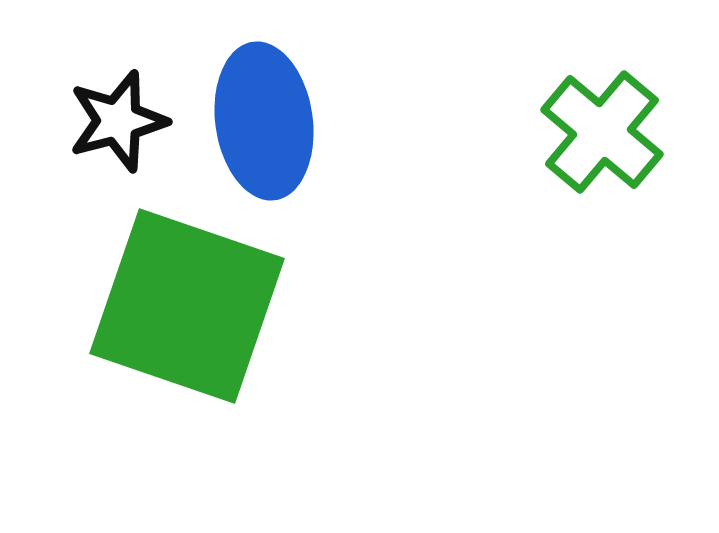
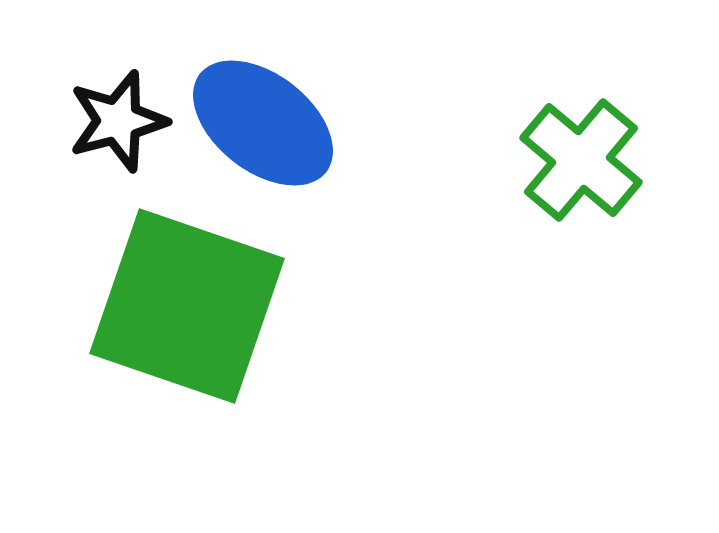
blue ellipse: moved 1 px left, 2 px down; rotated 44 degrees counterclockwise
green cross: moved 21 px left, 28 px down
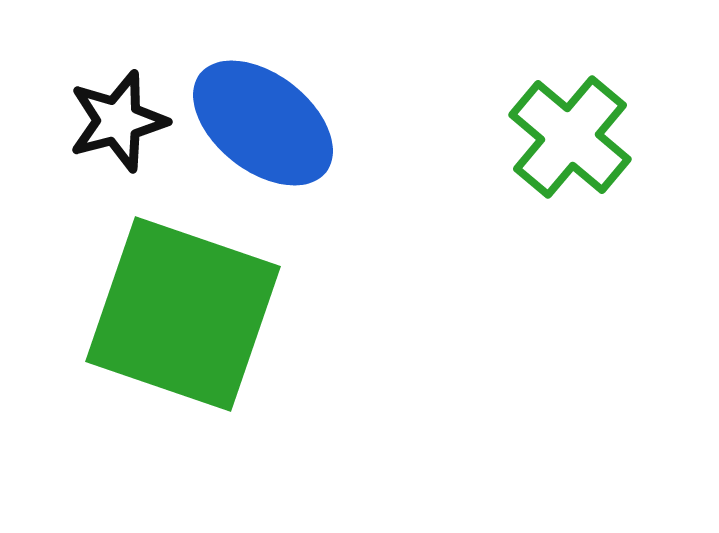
green cross: moved 11 px left, 23 px up
green square: moved 4 px left, 8 px down
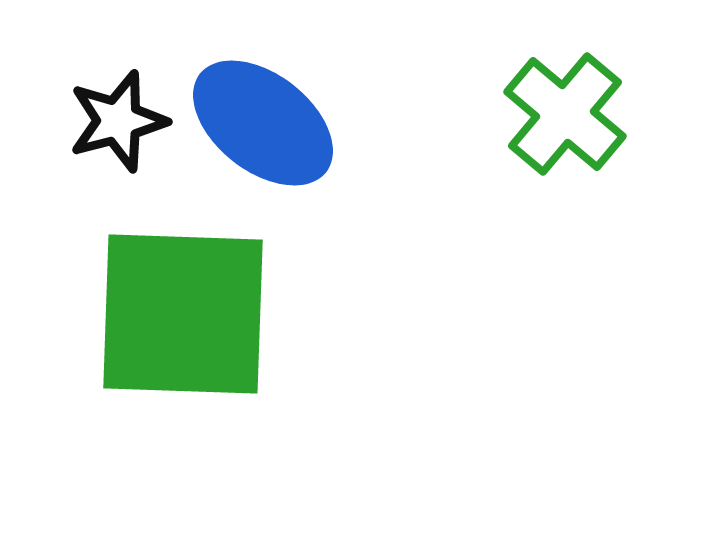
green cross: moved 5 px left, 23 px up
green square: rotated 17 degrees counterclockwise
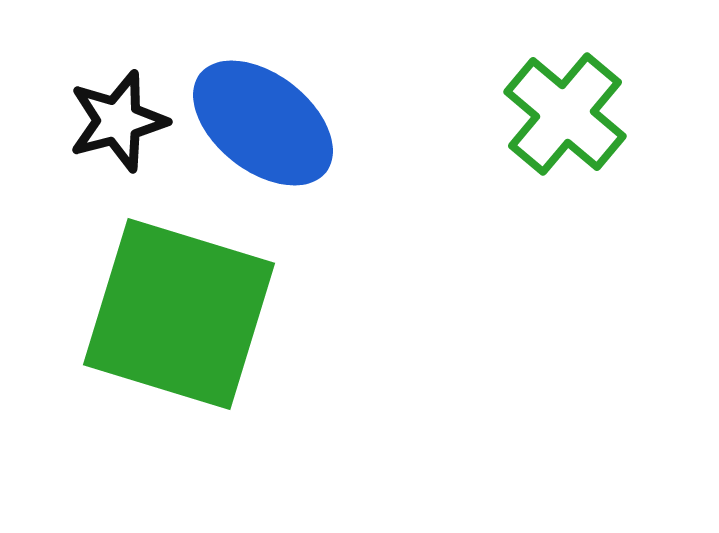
green square: moved 4 px left; rotated 15 degrees clockwise
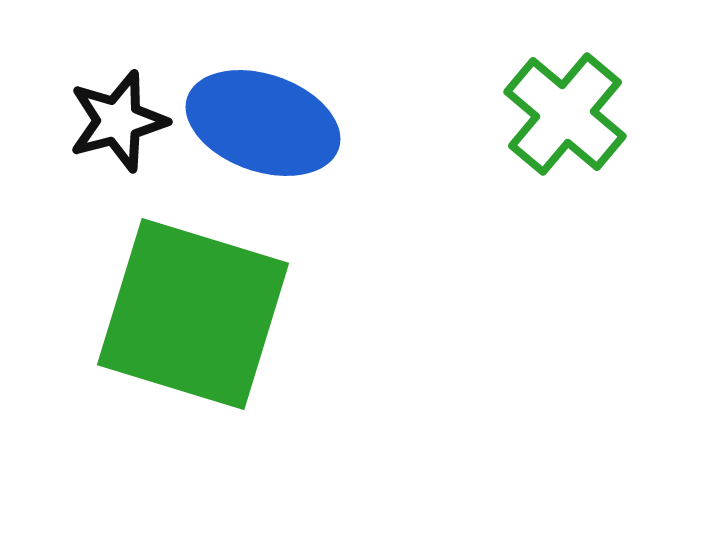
blue ellipse: rotated 19 degrees counterclockwise
green square: moved 14 px right
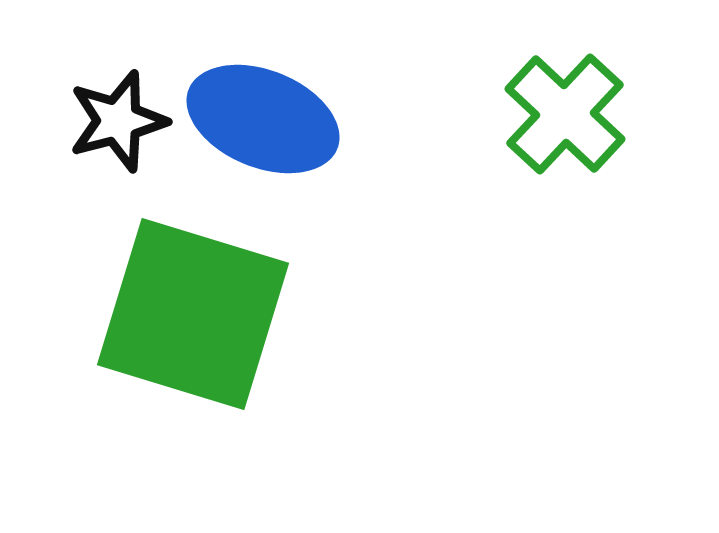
green cross: rotated 3 degrees clockwise
blue ellipse: moved 4 px up; rotated 3 degrees clockwise
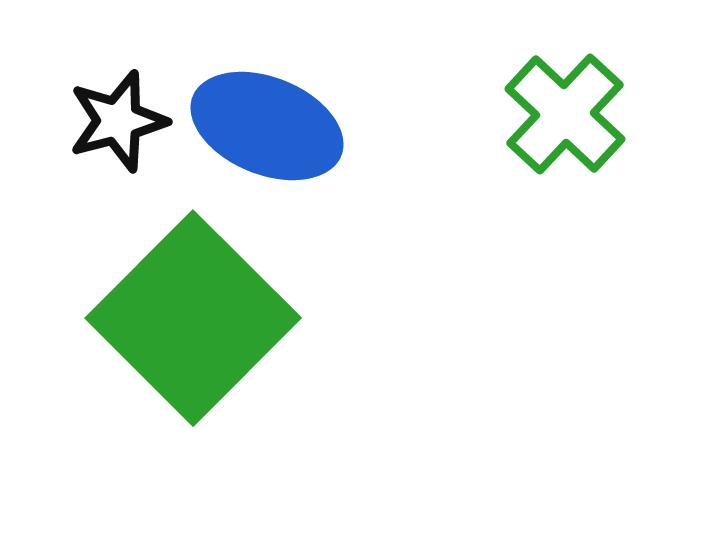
blue ellipse: moved 4 px right, 7 px down
green square: moved 4 px down; rotated 28 degrees clockwise
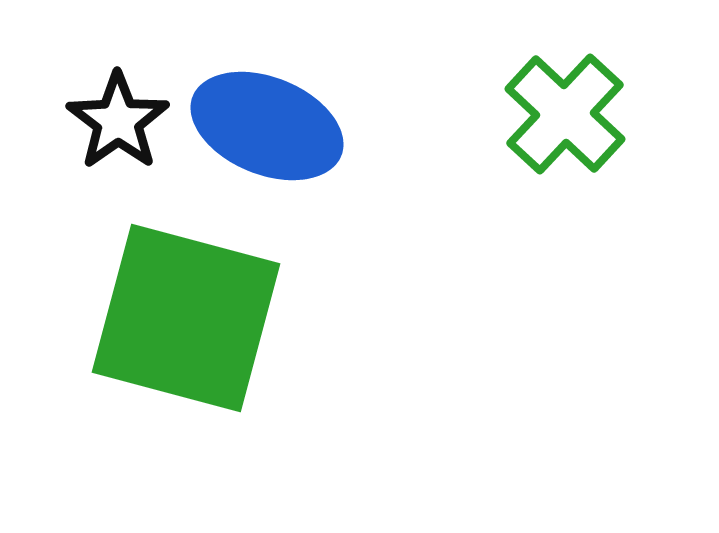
black star: rotated 20 degrees counterclockwise
green square: moved 7 px left; rotated 30 degrees counterclockwise
